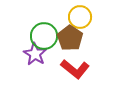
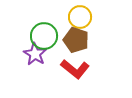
brown pentagon: moved 6 px right, 2 px down; rotated 15 degrees counterclockwise
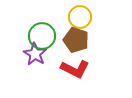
green circle: moved 2 px left
red L-shape: rotated 12 degrees counterclockwise
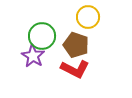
yellow circle: moved 8 px right
brown pentagon: moved 5 px down
purple star: moved 2 px left, 2 px down
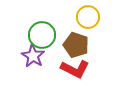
green circle: moved 1 px up
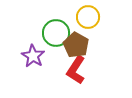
green circle: moved 14 px right, 2 px up
brown pentagon: rotated 10 degrees clockwise
red L-shape: moved 1 px right, 1 px down; rotated 96 degrees clockwise
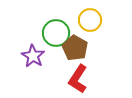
yellow circle: moved 2 px right, 3 px down
brown pentagon: moved 1 px left, 3 px down
red L-shape: moved 2 px right, 9 px down
